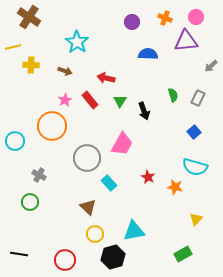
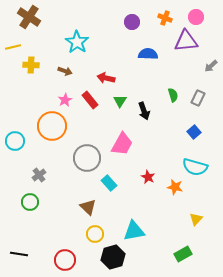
gray cross: rotated 24 degrees clockwise
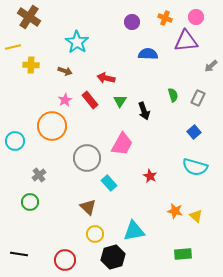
red star: moved 2 px right, 1 px up
orange star: moved 24 px down
yellow triangle: moved 3 px up; rotated 32 degrees counterclockwise
green rectangle: rotated 24 degrees clockwise
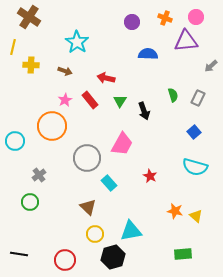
yellow line: rotated 63 degrees counterclockwise
cyan triangle: moved 3 px left
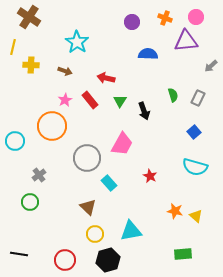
black hexagon: moved 5 px left, 3 px down
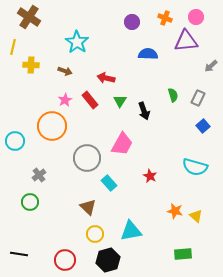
blue square: moved 9 px right, 6 px up
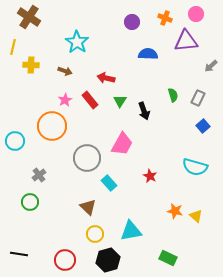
pink circle: moved 3 px up
green rectangle: moved 15 px left, 4 px down; rotated 30 degrees clockwise
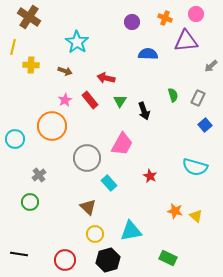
blue square: moved 2 px right, 1 px up
cyan circle: moved 2 px up
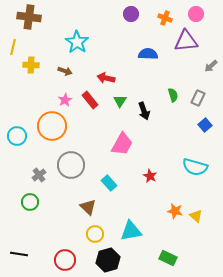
brown cross: rotated 25 degrees counterclockwise
purple circle: moved 1 px left, 8 px up
cyan circle: moved 2 px right, 3 px up
gray circle: moved 16 px left, 7 px down
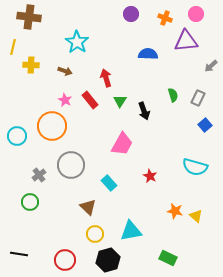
red arrow: rotated 60 degrees clockwise
pink star: rotated 16 degrees counterclockwise
